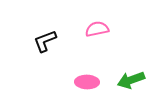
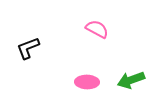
pink semicircle: rotated 40 degrees clockwise
black L-shape: moved 17 px left, 7 px down
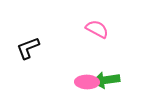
green arrow: moved 25 px left; rotated 12 degrees clockwise
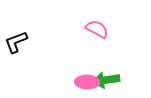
black L-shape: moved 12 px left, 6 px up
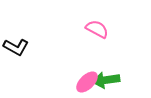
black L-shape: moved 5 px down; rotated 130 degrees counterclockwise
pink ellipse: rotated 45 degrees counterclockwise
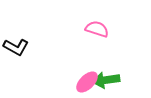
pink semicircle: rotated 10 degrees counterclockwise
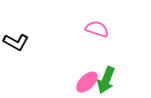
black L-shape: moved 5 px up
green arrow: rotated 60 degrees counterclockwise
